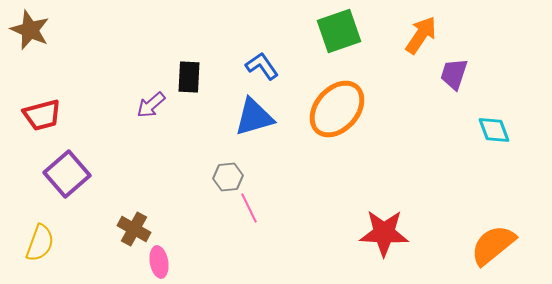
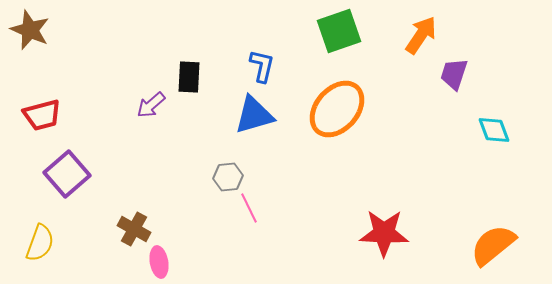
blue L-shape: rotated 48 degrees clockwise
blue triangle: moved 2 px up
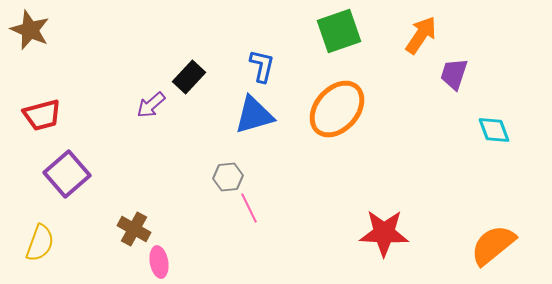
black rectangle: rotated 40 degrees clockwise
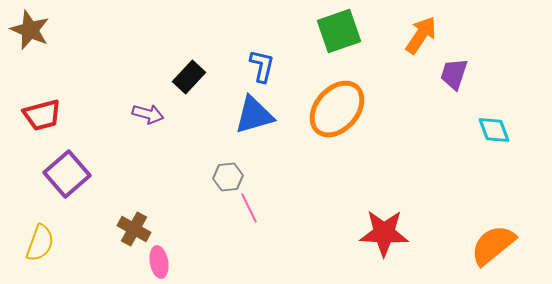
purple arrow: moved 3 px left, 9 px down; rotated 124 degrees counterclockwise
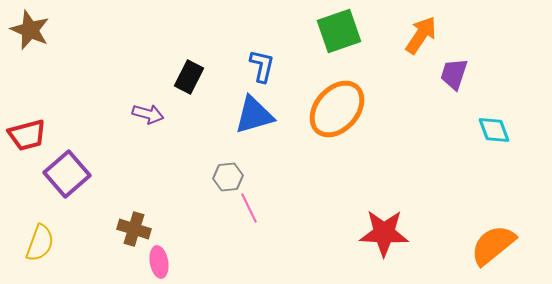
black rectangle: rotated 16 degrees counterclockwise
red trapezoid: moved 15 px left, 20 px down
brown cross: rotated 12 degrees counterclockwise
